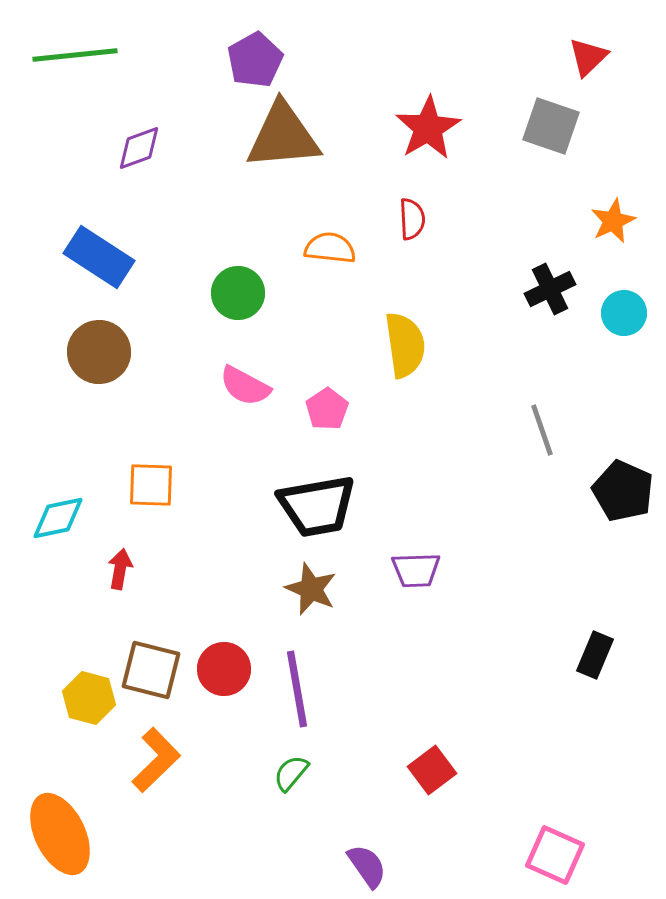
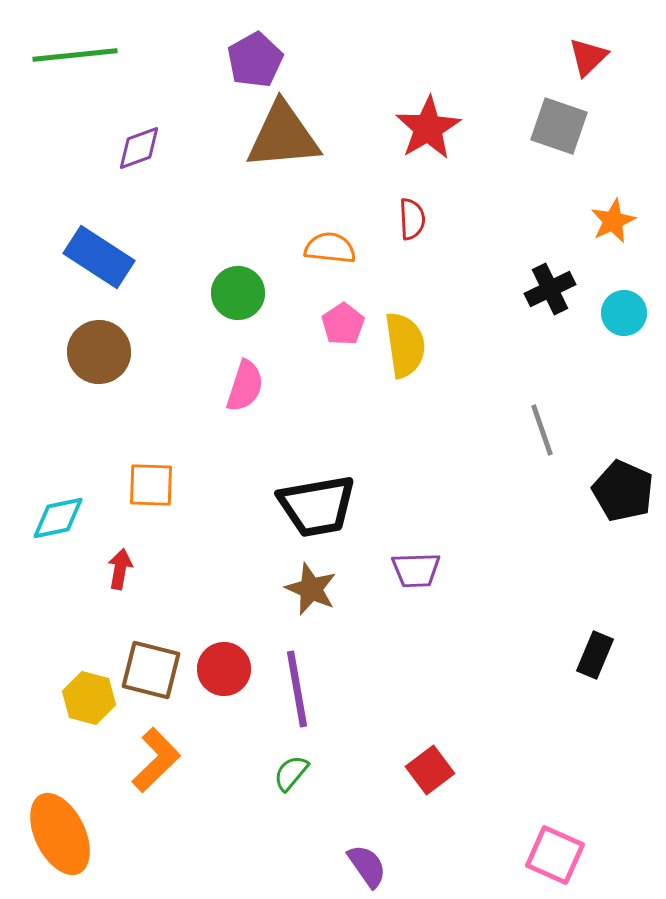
gray square: moved 8 px right
pink semicircle: rotated 100 degrees counterclockwise
pink pentagon: moved 16 px right, 85 px up
red square: moved 2 px left
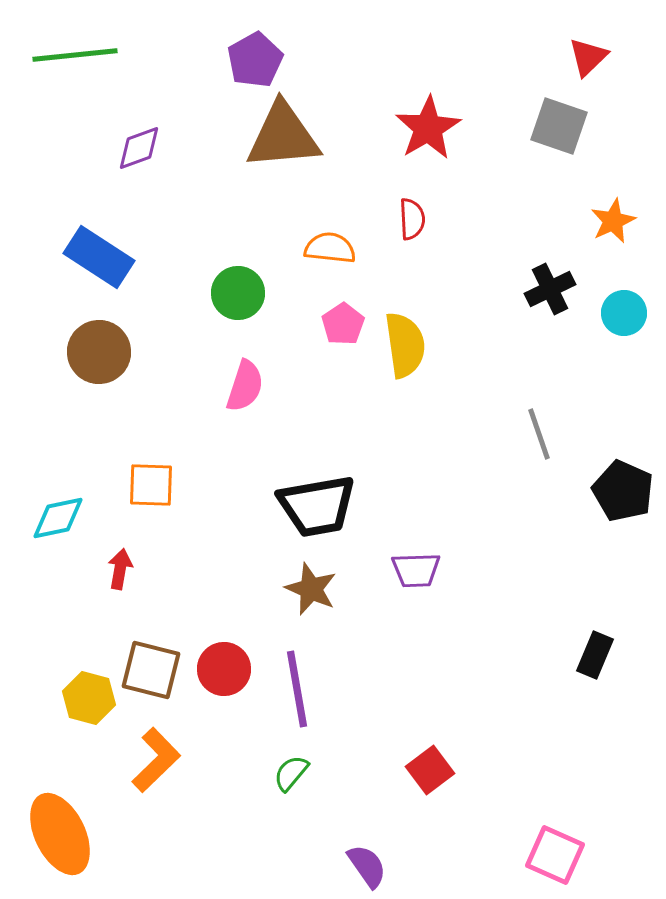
gray line: moved 3 px left, 4 px down
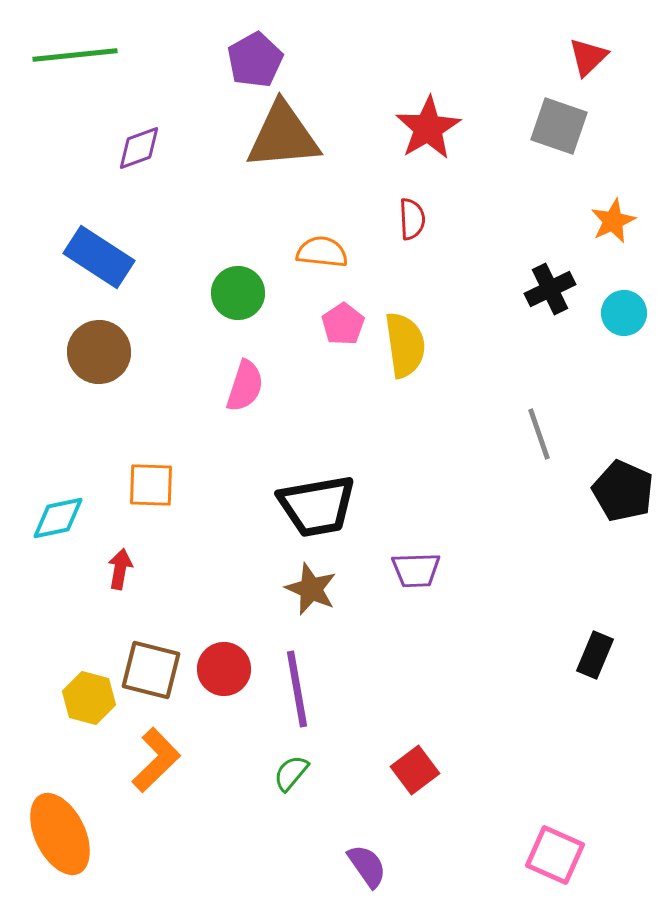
orange semicircle: moved 8 px left, 4 px down
red square: moved 15 px left
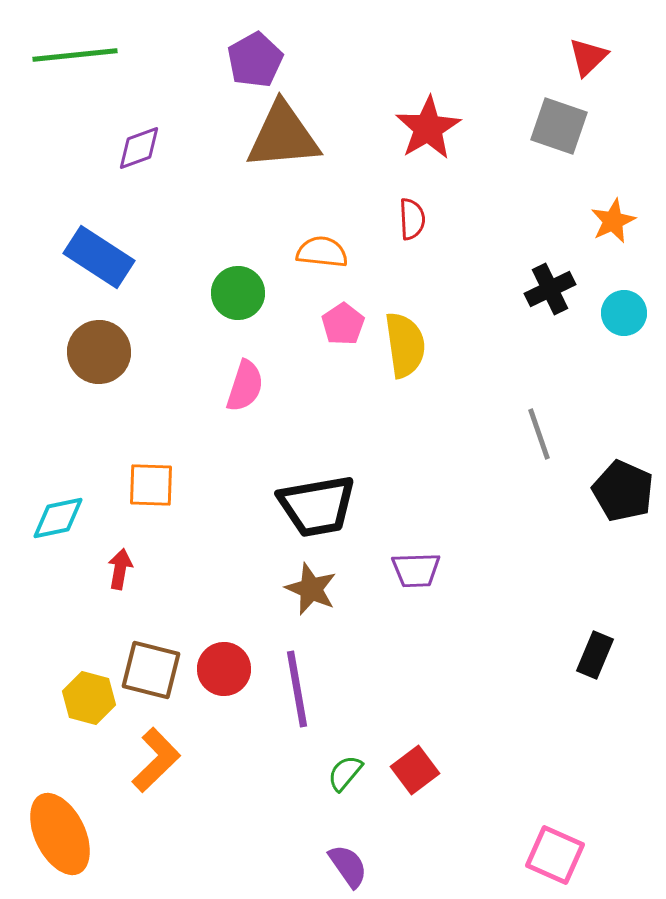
green semicircle: moved 54 px right
purple semicircle: moved 19 px left
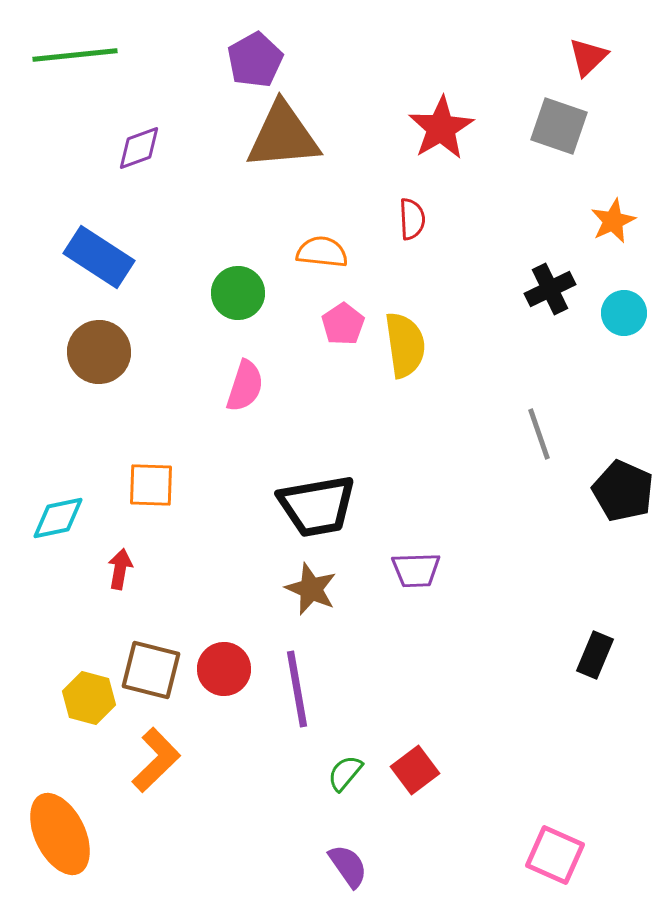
red star: moved 13 px right
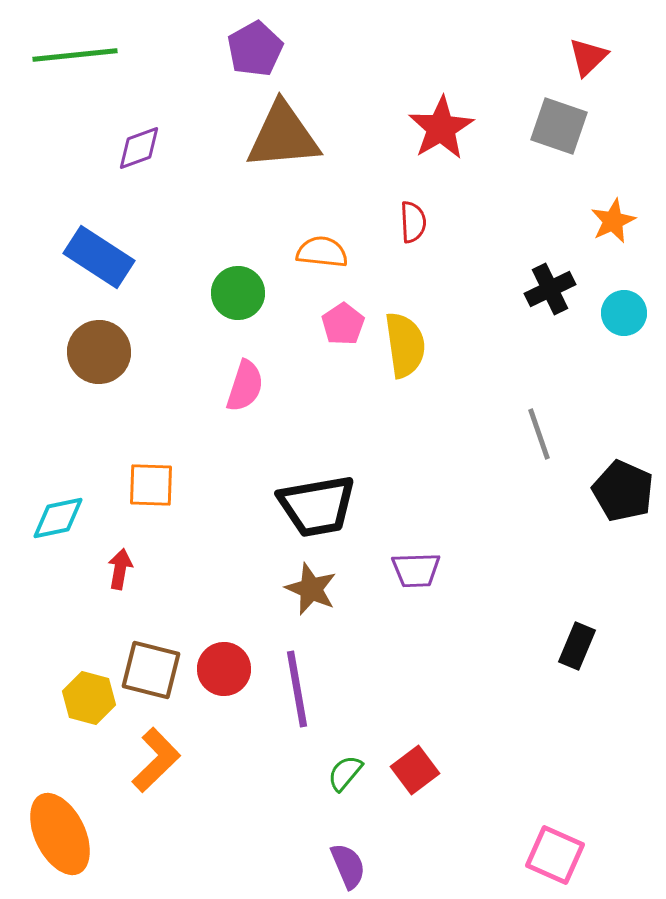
purple pentagon: moved 11 px up
red semicircle: moved 1 px right, 3 px down
black rectangle: moved 18 px left, 9 px up
purple semicircle: rotated 12 degrees clockwise
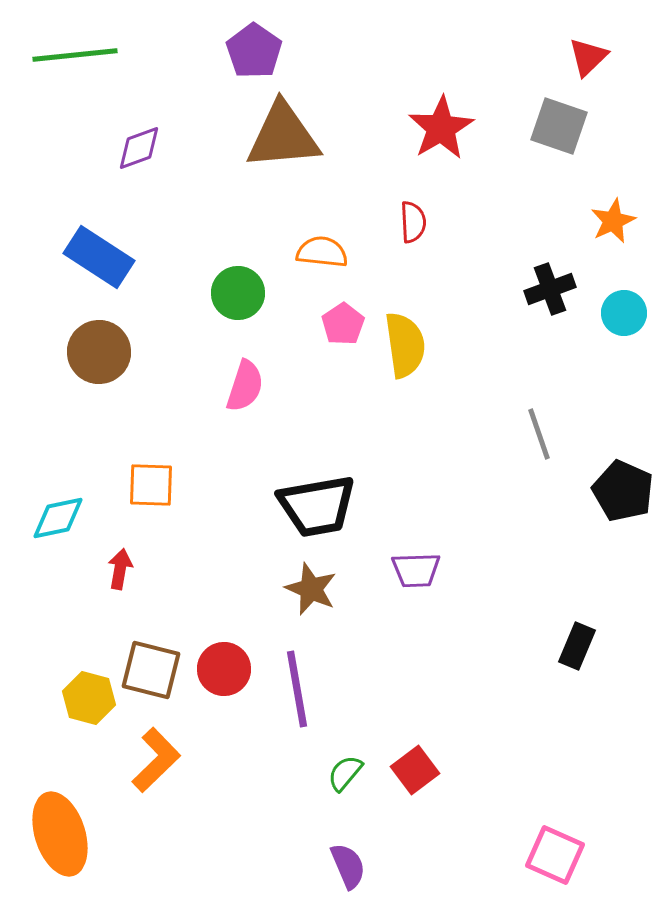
purple pentagon: moved 1 px left, 2 px down; rotated 8 degrees counterclockwise
black cross: rotated 6 degrees clockwise
orange ellipse: rotated 8 degrees clockwise
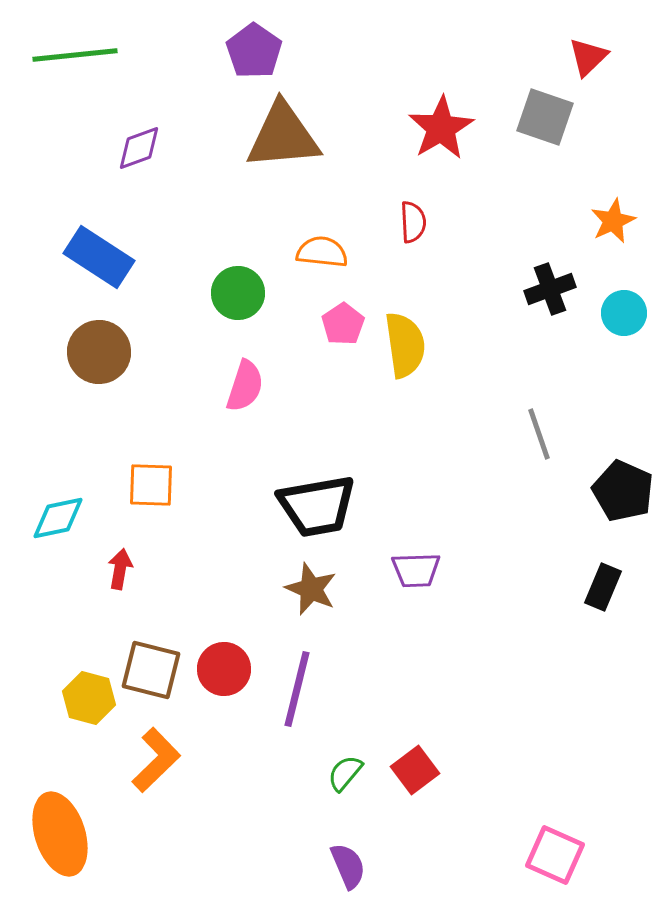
gray square: moved 14 px left, 9 px up
black rectangle: moved 26 px right, 59 px up
purple line: rotated 24 degrees clockwise
